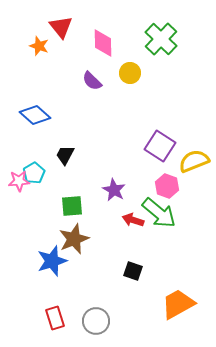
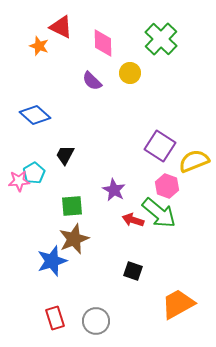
red triangle: rotated 25 degrees counterclockwise
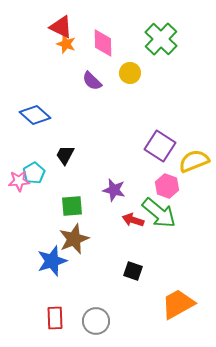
orange star: moved 27 px right, 2 px up
purple star: rotated 15 degrees counterclockwise
red rectangle: rotated 15 degrees clockwise
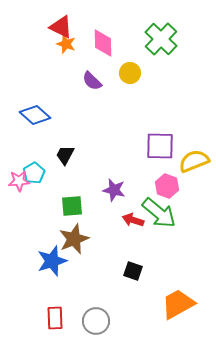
purple square: rotated 32 degrees counterclockwise
